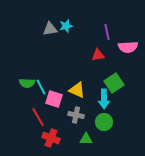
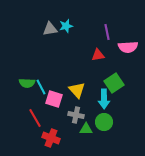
yellow triangle: rotated 24 degrees clockwise
red line: moved 3 px left, 1 px down
green triangle: moved 10 px up
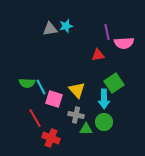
pink semicircle: moved 4 px left, 4 px up
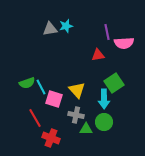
green semicircle: rotated 21 degrees counterclockwise
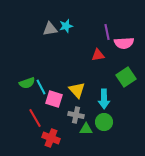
green square: moved 12 px right, 6 px up
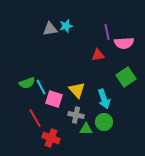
cyan arrow: rotated 18 degrees counterclockwise
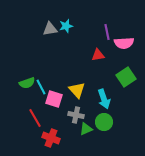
green triangle: rotated 24 degrees counterclockwise
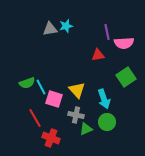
green circle: moved 3 px right
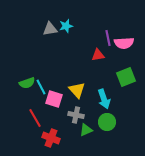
purple line: moved 1 px right, 6 px down
green square: rotated 12 degrees clockwise
green triangle: moved 1 px down
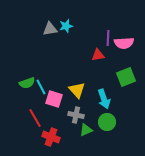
purple line: rotated 14 degrees clockwise
red cross: moved 1 px up
